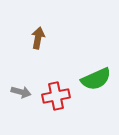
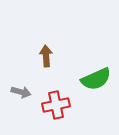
brown arrow: moved 8 px right, 18 px down; rotated 15 degrees counterclockwise
red cross: moved 9 px down
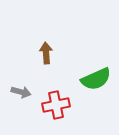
brown arrow: moved 3 px up
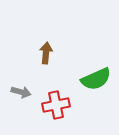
brown arrow: rotated 10 degrees clockwise
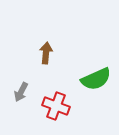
gray arrow: rotated 102 degrees clockwise
red cross: moved 1 px down; rotated 32 degrees clockwise
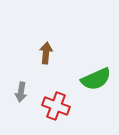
gray arrow: rotated 18 degrees counterclockwise
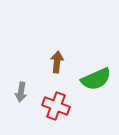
brown arrow: moved 11 px right, 9 px down
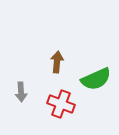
gray arrow: rotated 12 degrees counterclockwise
red cross: moved 5 px right, 2 px up
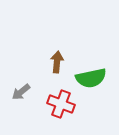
green semicircle: moved 5 px left, 1 px up; rotated 12 degrees clockwise
gray arrow: rotated 54 degrees clockwise
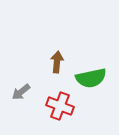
red cross: moved 1 px left, 2 px down
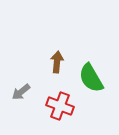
green semicircle: rotated 72 degrees clockwise
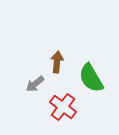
gray arrow: moved 14 px right, 8 px up
red cross: moved 3 px right, 1 px down; rotated 16 degrees clockwise
